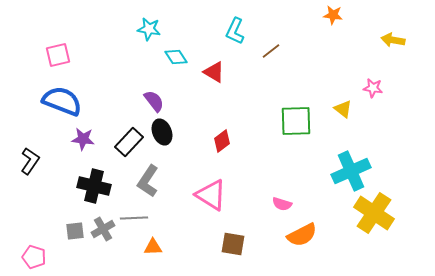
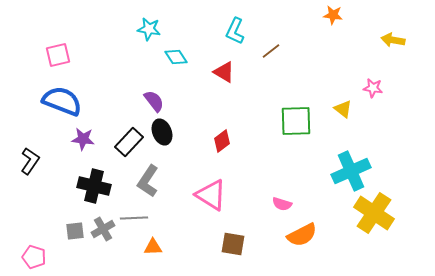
red triangle: moved 10 px right
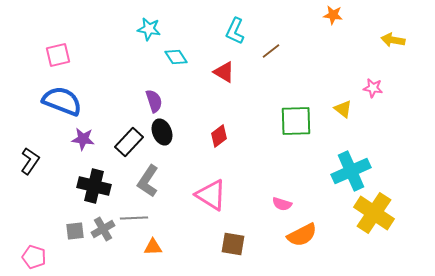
purple semicircle: rotated 20 degrees clockwise
red diamond: moved 3 px left, 5 px up
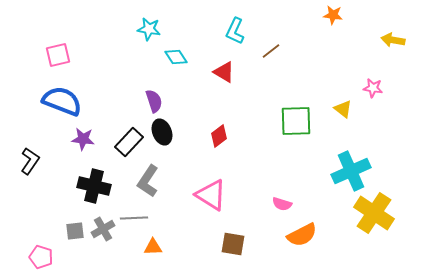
pink pentagon: moved 7 px right
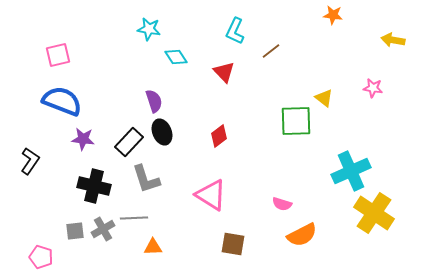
red triangle: rotated 15 degrees clockwise
yellow triangle: moved 19 px left, 11 px up
gray L-shape: moved 2 px left, 2 px up; rotated 52 degrees counterclockwise
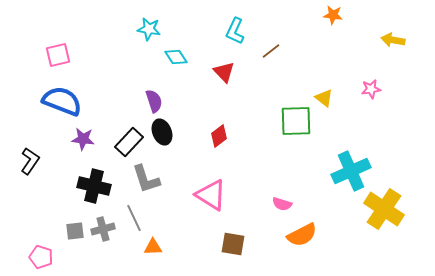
pink star: moved 2 px left, 1 px down; rotated 18 degrees counterclockwise
yellow cross: moved 10 px right, 4 px up
gray line: rotated 68 degrees clockwise
gray cross: rotated 15 degrees clockwise
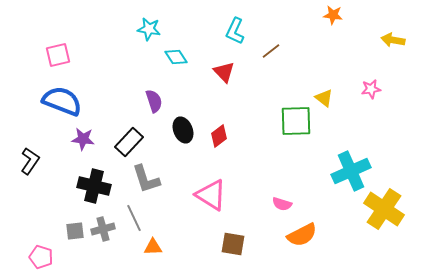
black ellipse: moved 21 px right, 2 px up
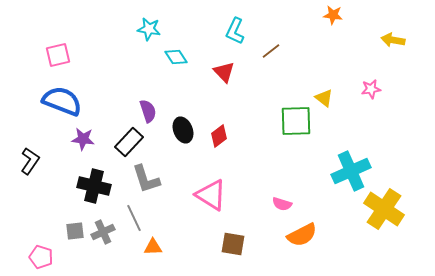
purple semicircle: moved 6 px left, 10 px down
gray cross: moved 3 px down; rotated 10 degrees counterclockwise
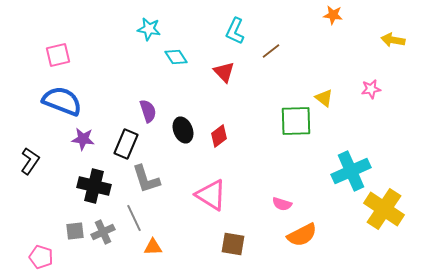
black rectangle: moved 3 px left, 2 px down; rotated 20 degrees counterclockwise
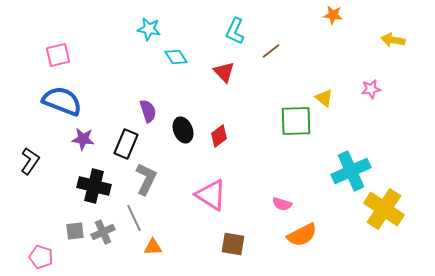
gray L-shape: rotated 136 degrees counterclockwise
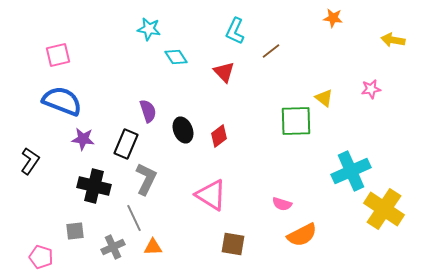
orange star: moved 3 px down
gray cross: moved 10 px right, 15 px down
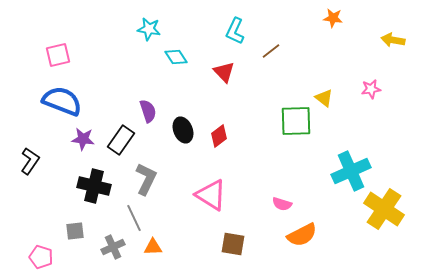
black rectangle: moved 5 px left, 4 px up; rotated 12 degrees clockwise
